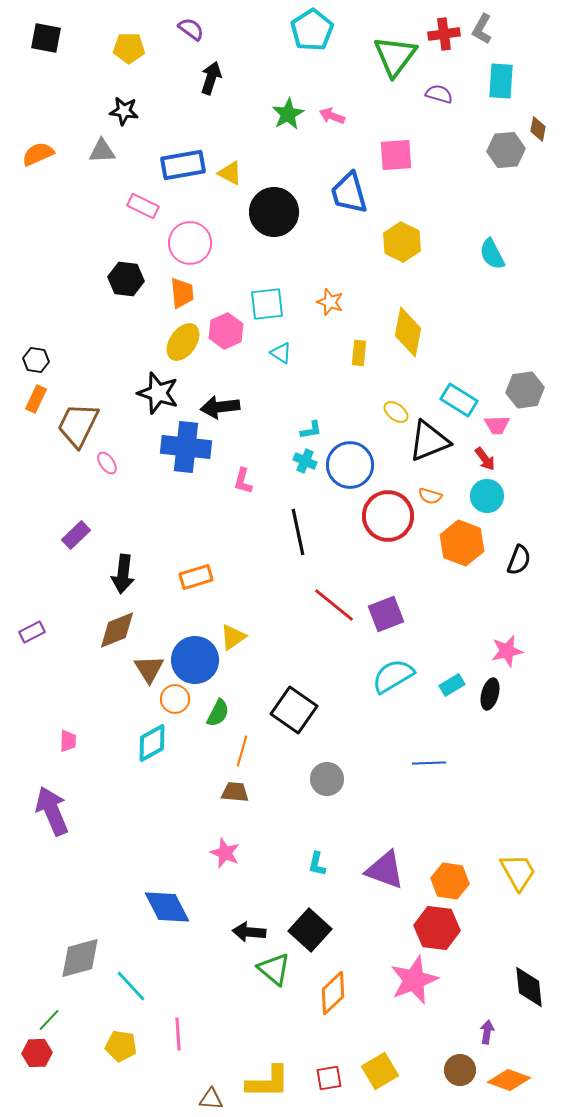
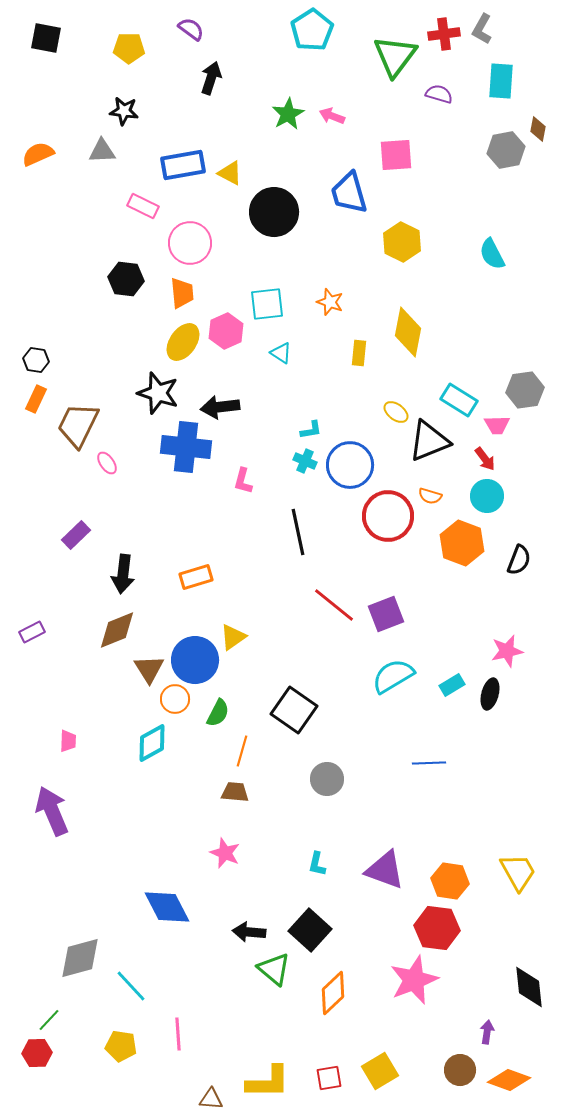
gray hexagon at (506, 150): rotated 6 degrees counterclockwise
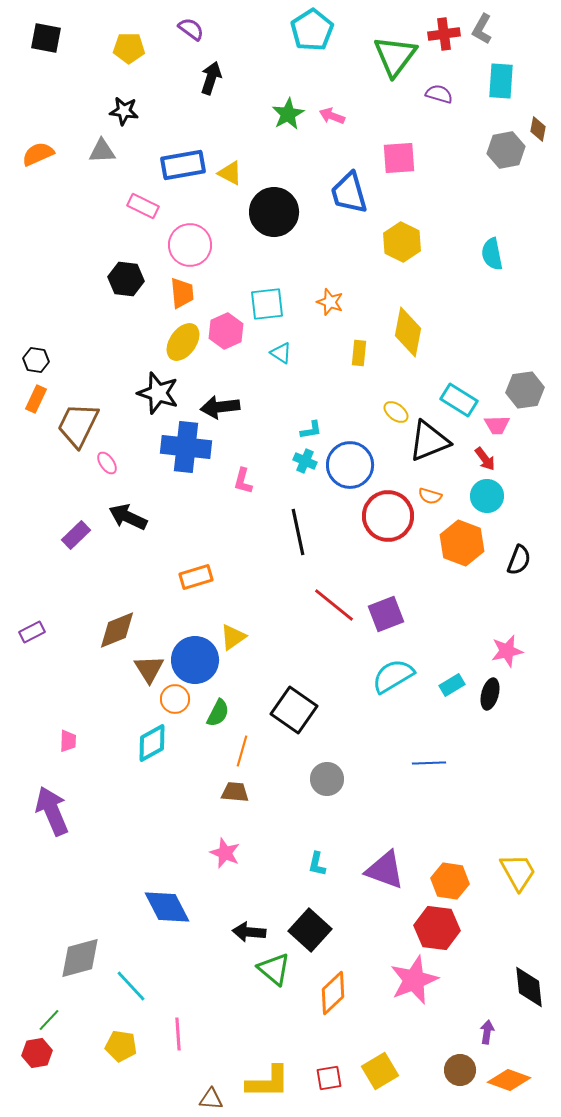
pink square at (396, 155): moved 3 px right, 3 px down
pink circle at (190, 243): moved 2 px down
cyan semicircle at (492, 254): rotated 16 degrees clockwise
black arrow at (123, 574): moved 5 px right, 57 px up; rotated 108 degrees clockwise
red hexagon at (37, 1053): rotated 8 degrees counterclockwise
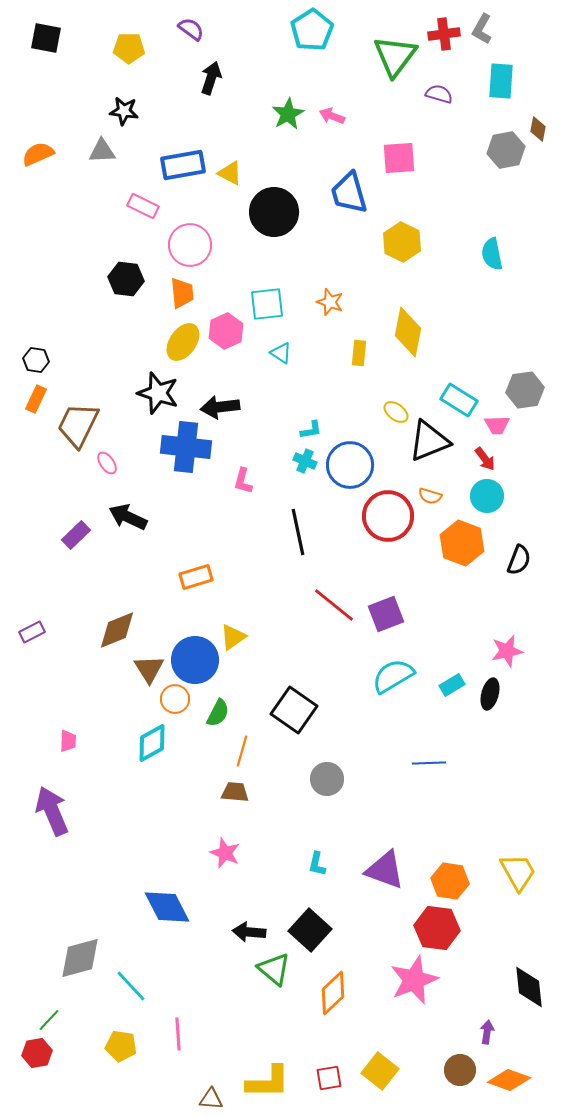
yellow square at (380, 1071): rotated 21 degrees counterclockwise
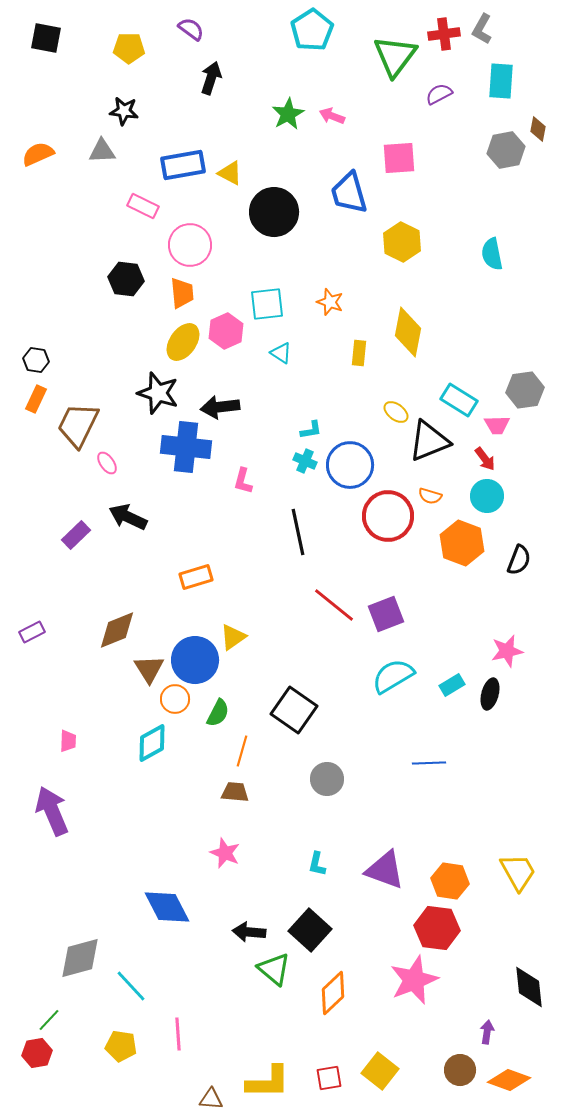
purple semicircle at (439, 94): rotated 44 degrees counterclockwise
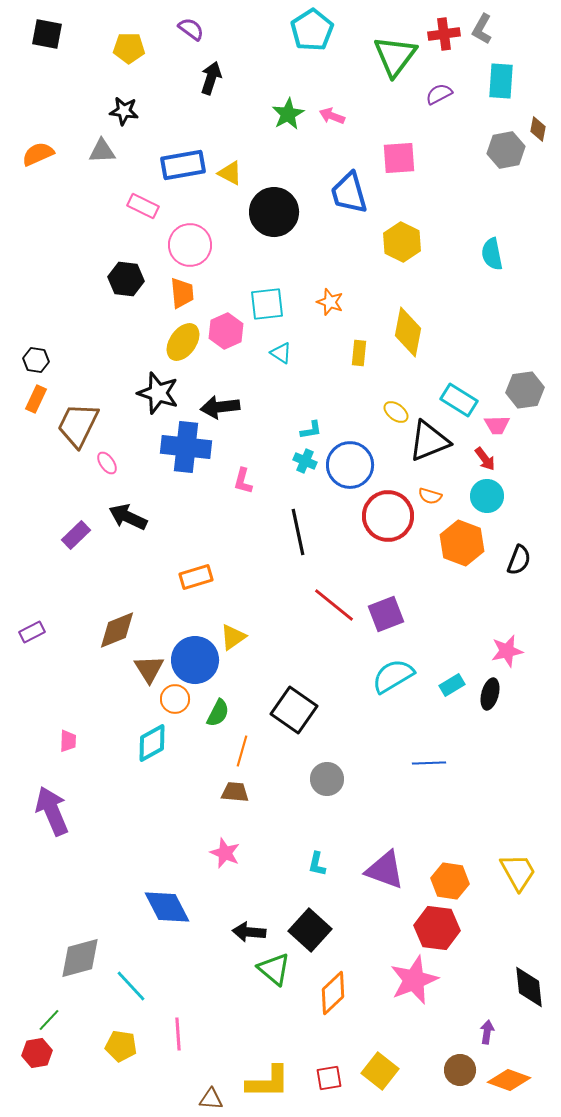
black square at (46, 38): moved 1 px right, 4 px up
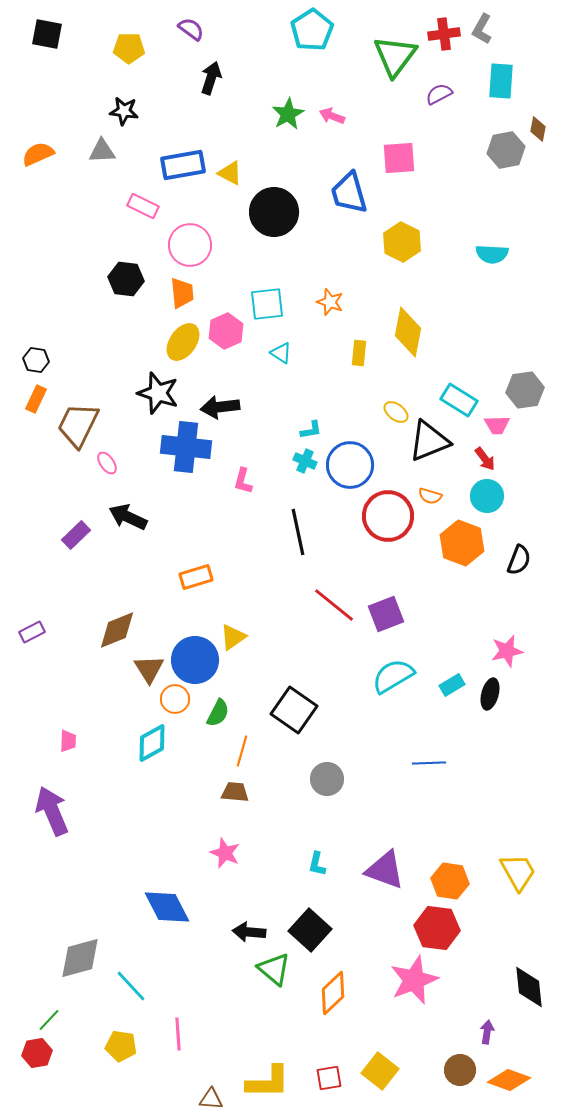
cyan semicircle at (492, 254): rotated 76 degrees counterclockwise
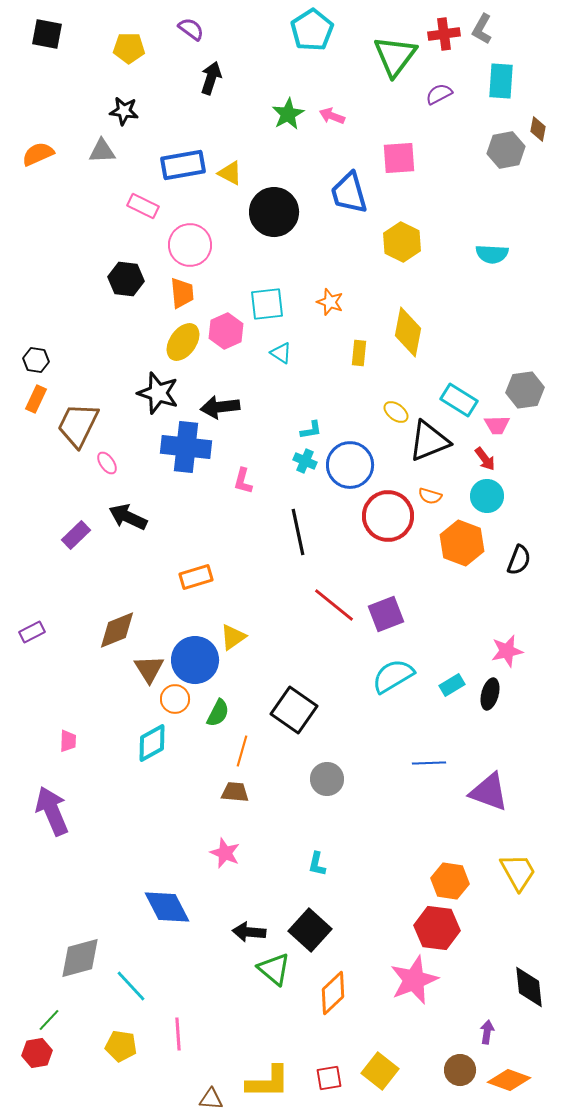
purple triangle at (385, 870): moved 104 px right, 78 px up
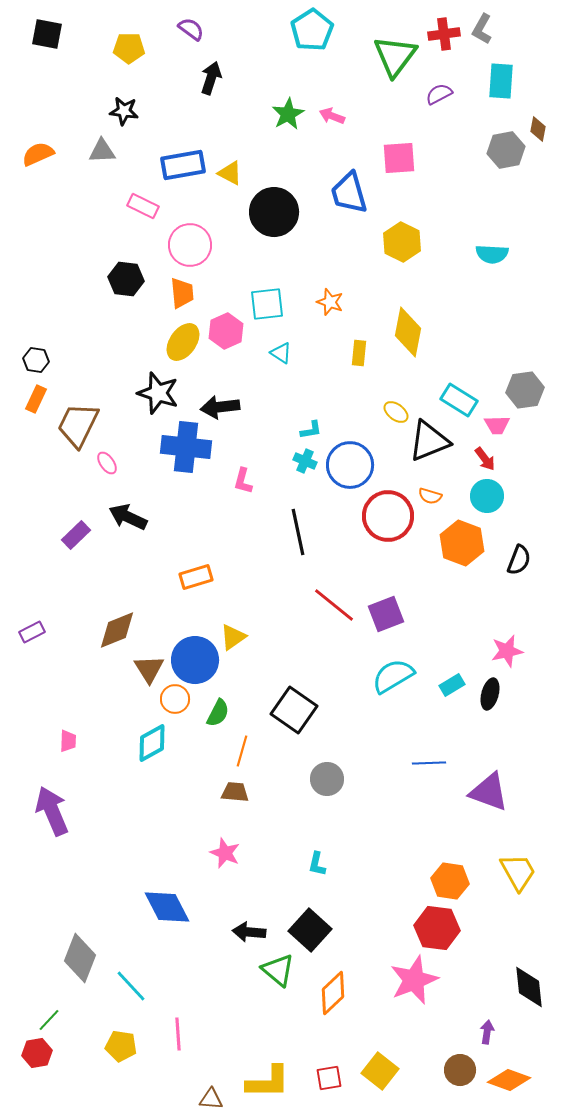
gray diamond at (80, 958): rotated 54 degrees counterclockwise
green triangle at (274, 969): moved 4 px right, 1 px down
